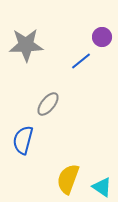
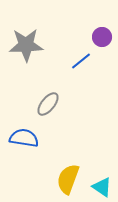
blue semicircle: moved 1 px right, 2 px up; rotated 84 degrees clockwise
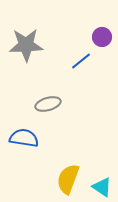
gray ellipse: rotated 35 degrees clockwise
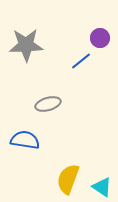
purple circle: moved 2 px left, 1 px down
blue semicircle: moved 1 px right, 2 px down
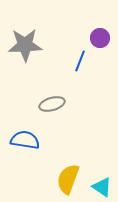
gray star: moved 1 px left
blue line: moved 1 px left; rotated 30 degrees counterclockwise
gray ellipse: moved 4 px right
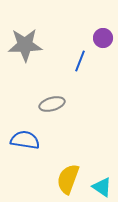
purple circle: moved 3 px right
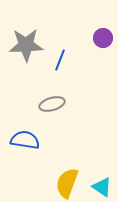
gray star: moved 1 px right
blue line: moved 20 px left, 1 px up
yellow semicircle: moved 1 px left, 4 px down
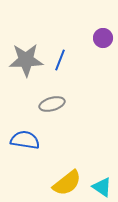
gray star: moved 15 px down
yellow semicircle: rotated 148 degrees counterclockwise
